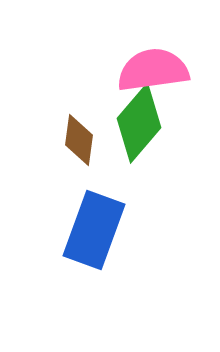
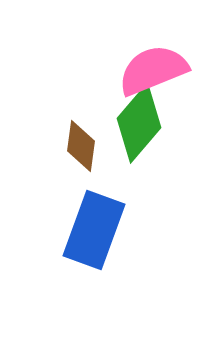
pink semicircle: rotated 14 degrees counterclockwise
brown diamond: moved 2 px right, 6 px down
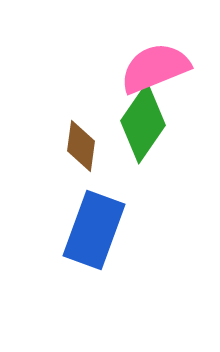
pink semicircle: moved 2 px right, 2 px up
green diamond: moved 4 px right; rotated 6 degrees counterclockwise
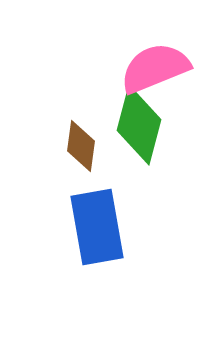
green diamond: moved 4 px left, 2 px down; rotated 20 degrees counterclockwise
blue rectangle: moved 3 px right, 3 px up; rotated 30 degrees counterclockwise
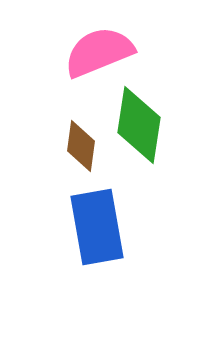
pink semicircle: moved 56 px left, 16 px up
green diamond: rotated 6 degrees counterclockwise
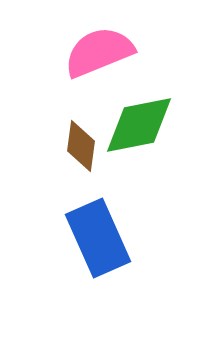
green diamond: rotated 70 degrees clockwise
blue rectangle: moved 1 px right, 11 px down; rotated 14 degrees counterclockwise
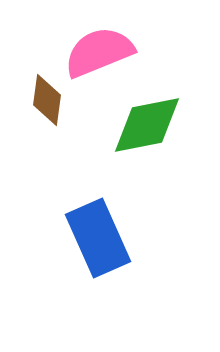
green diamond: moved 8 px right
brown diamond: moved 34 px left, 46 px up
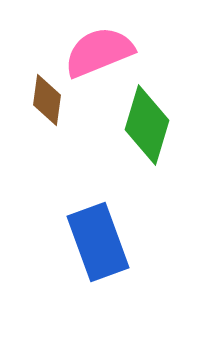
green diamond: rotated 62 degrees counterclockwise
blue rectangle: moved 4 px down; rotated 4 degrees clockwise
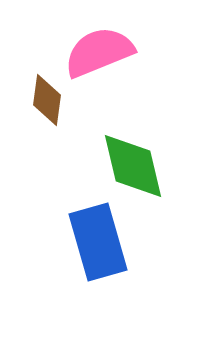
green diamond: moved 14 px left, 41 px down; rotated 30 degrees counterclockwise
blue rectangle: rotated 4 degrees clockwise
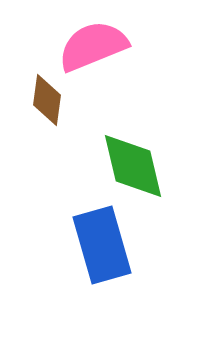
pink semicircle: moved 6 px left, 6 px up
blue rectangle: moved 4 px right, 3 px down
